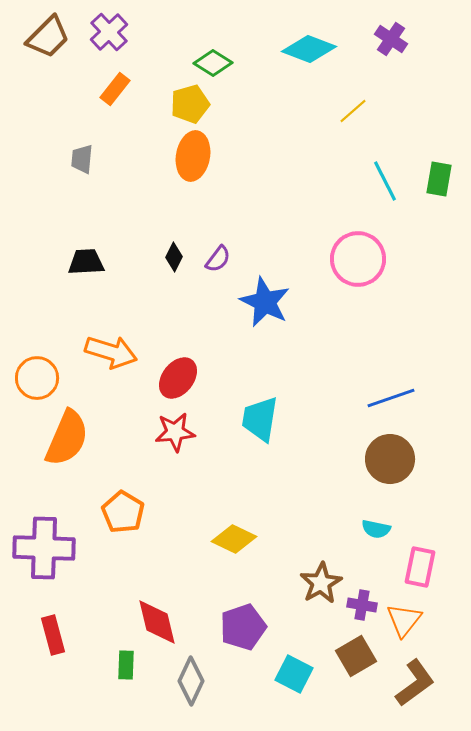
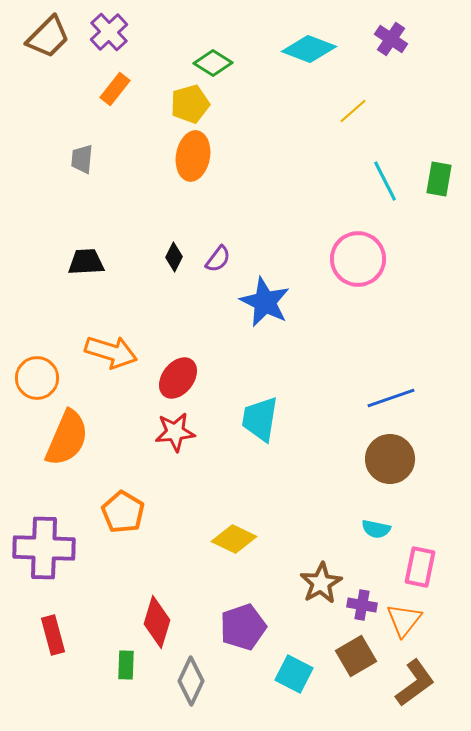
red diamond at (157, 622): rotated 30 degrees clockwise
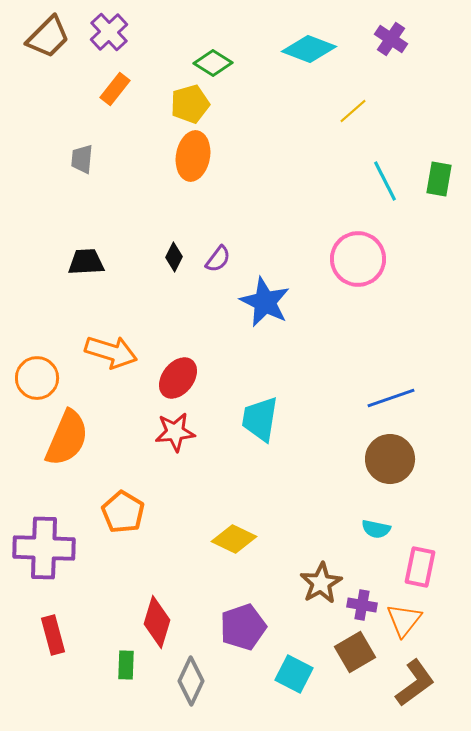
brown square at (356, 656): moved 1 px left, 4 px up
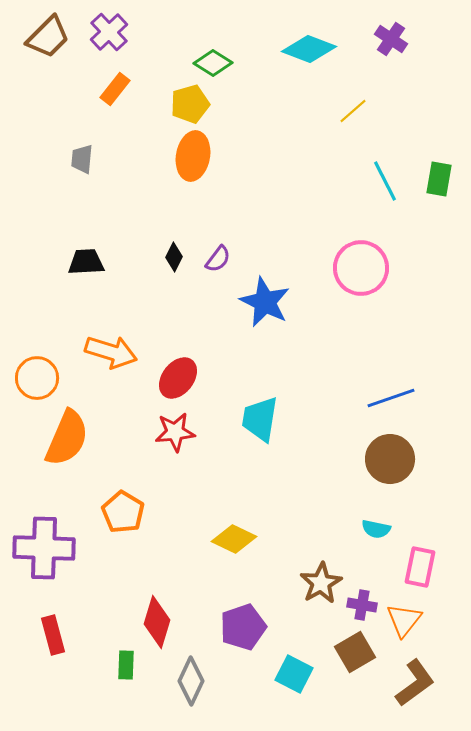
pink circle at (358, 259): moved 3 px right, 9 px down
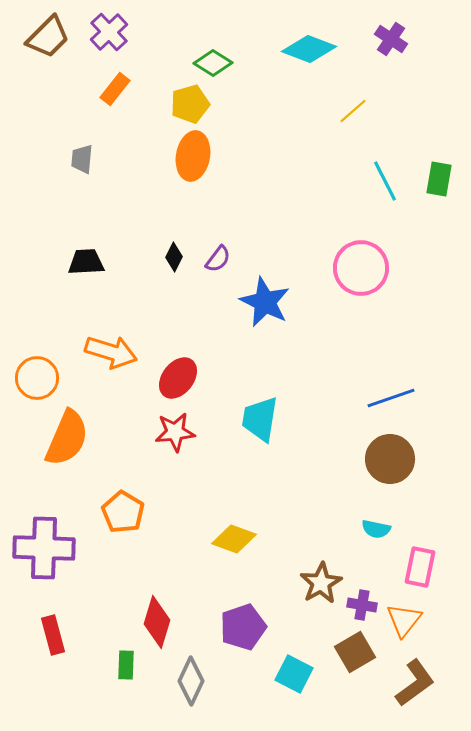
yellow diamond at (234, 539): rotated 6 degrees counterclockwise
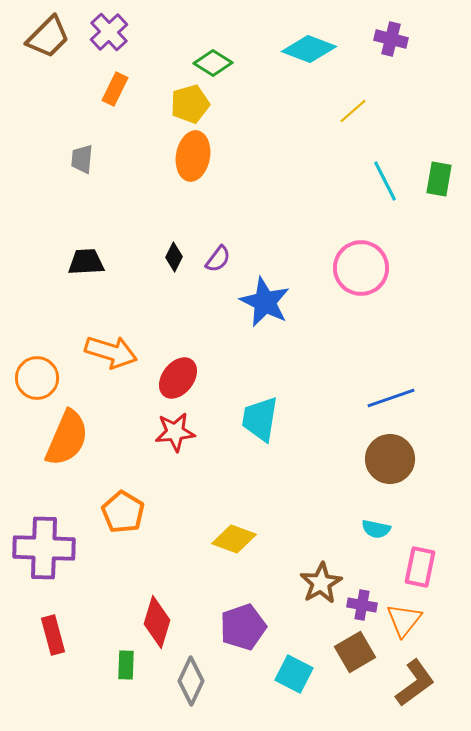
purple cross at (391, 39): rotated 20 degrees counterclockwise
orange rectangle at (115, 89): rotated 12 degrees counterclockwise
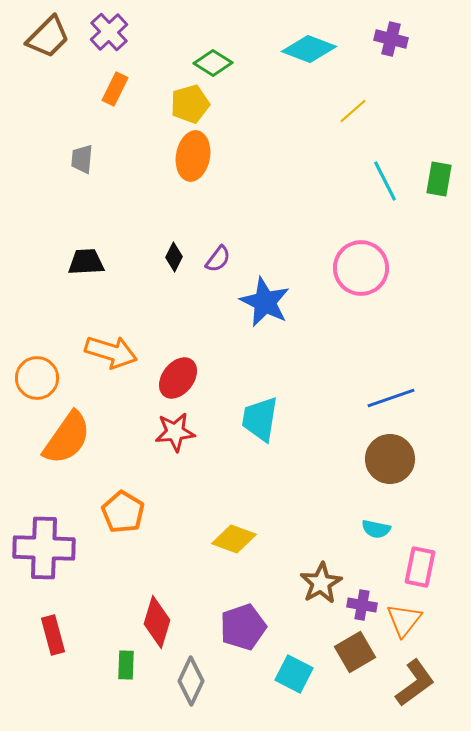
orange semicircle at (67, 438): rotated 12 degrees clockwise
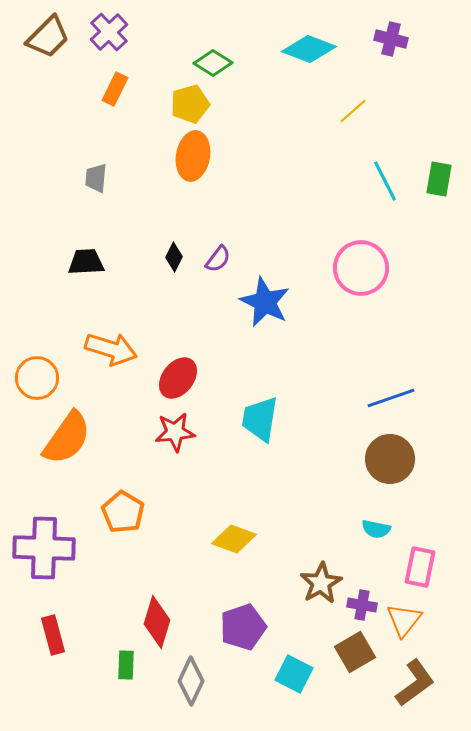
gray trapezoid at (82, 159): moved 14 px right, 19 px down
orange arrow at (111, 352): moved 3 px up
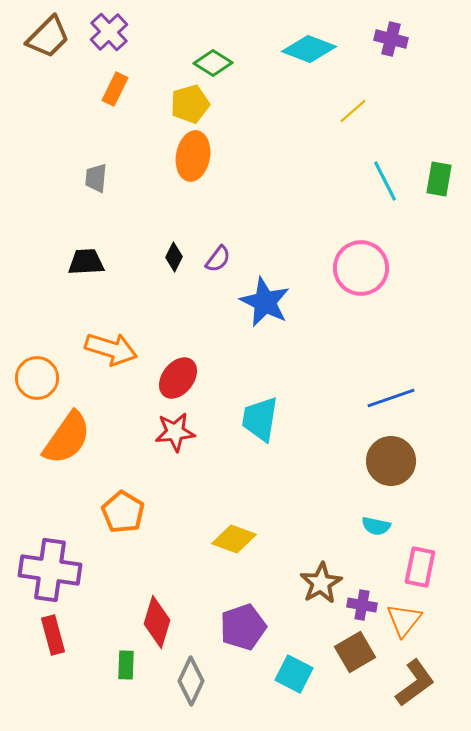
brown circle at (390, 459): moved 1 px right, 2 px down
cyan semicircle at (376, 529): moved 3 px up
purple cross at (44, 548): moved 6 px right, 22 px down; rotated 6 degrees clockwise
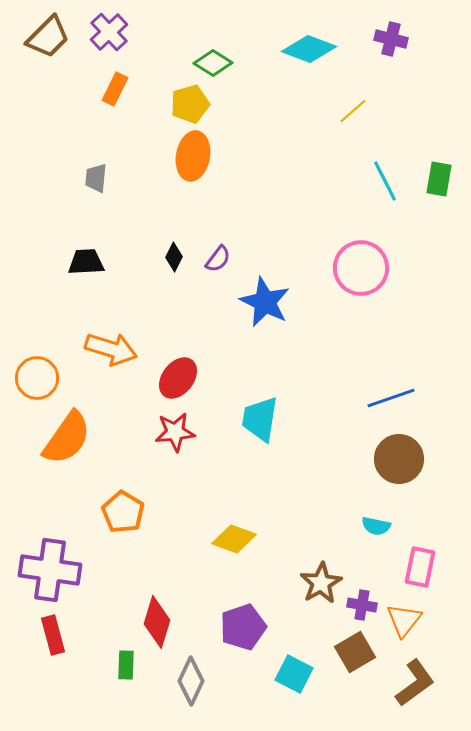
brown circle at (391, 461): moved 8 px right, 2 px up
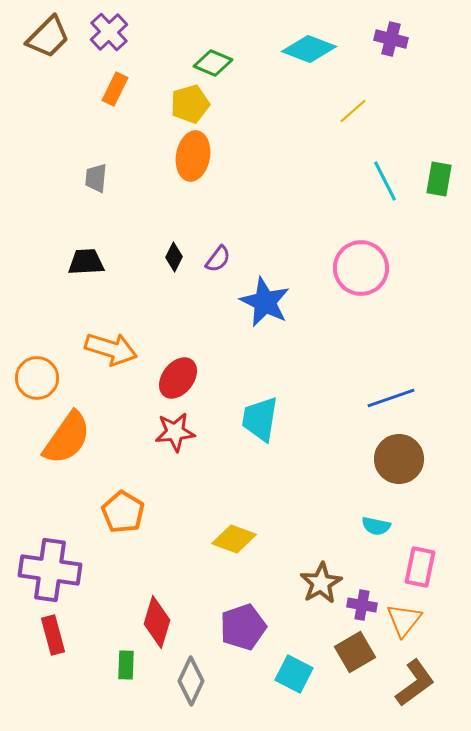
green diamond at (213, 63): rotated 9 degrees counterclockwise
